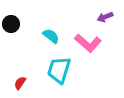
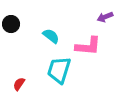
pink L-shape: moved 3 px down; rotated 36 degrees counterclockwise
red semicircle: moved 1 px left, 1 px down
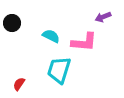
purple arrow: moved 2 px left
black circle: moved 1 px right, 1 px up
cyan semicircle: rotated 12 degrees counterclockwise
pink L-shape: moved 4 px left, 4 px up
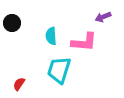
cyan semicircle: rotated 120 degrees counterclockwise
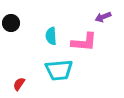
black circle: moved 1 px left
cyan trapezoid: rotated 112 degrees counterclockwise
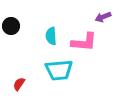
black circle: moved 3 px down
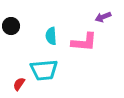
cyan trapezoid: moved 15 px left
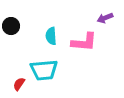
purple arrow: moved 2 px right, 1 px down
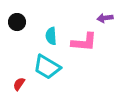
purple arrow: rotated 14 degrees clockwise
black circle: moved 6 px right, 4 px up
cyan trapezoid: moved 3 px right, 3 px up; rotated 36 degrees clockwise
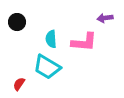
cyan semicircle: moved 3 px down
